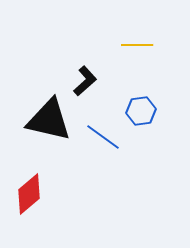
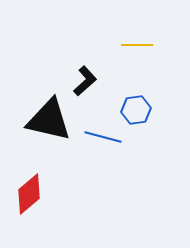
blue hexagon: moved 5 px left, 1 px up
blue line: rotated 21 degrees counterclockwise
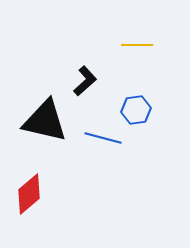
black triangle: moved 4 px left, 1 px down
blue line: moved 1 px down
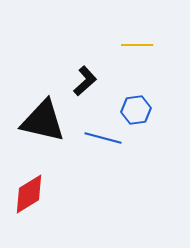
black triangle: moved 2 px left
red diamond: rotated 9 degrees clockwise
